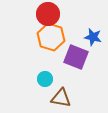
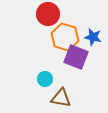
orange hexagon: moved 14 px right
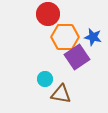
orange hexagon: rotated 16 degrees counterclockwise
purple square: moved 1 px right; rotated 35 degrees clockwise
brown triangle: moved 4 px up
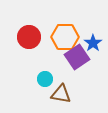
red circle: moved 19 px left, 23 px down
blue star: moved 6 px down; rotated 24 degrees clockwise
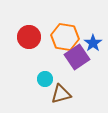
orange hexagon: rotated 8 degrees clockwise
brown triangle: rotated 25 degrees counterclockwise
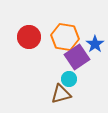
blue star: moved 2 px right, 1 px down
cyan circle: moved 24 px right
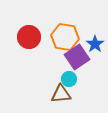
brown triangle: rotated 10 degrees clockwise
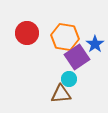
red circle: moved 2 px left, 4 px up
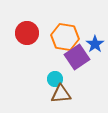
cyan circle: moved 14 px left
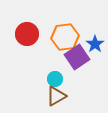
red circle: moved 1 px down
orange hexagon: rotated 16 degrees counterclockwise
brown triangle: moved 5 px left, 2 px down; rotated 25 degrees counterclockwise
